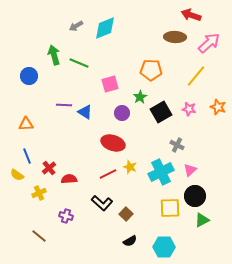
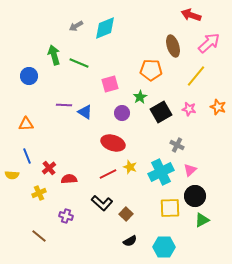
brown ellipse: moved 2 px left, 9 px down; rotated 70 degrees clockwise
yellow semicircle: moved 5 px left; rotated 32 degrees counterclockwise
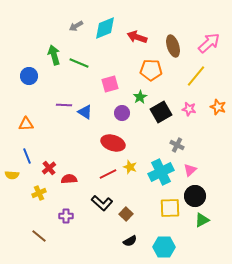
red arrow: moved 54 px left, 22 px down
purple cross: rotated 16 degrees counterclockwise
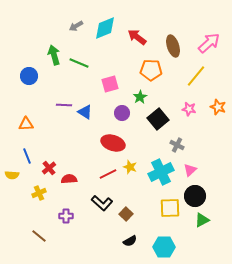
red arrow: rotated 18 degrees clockwise
black square: moved 3 px left, 7 px down; rotated 10 degrees counterclockwise
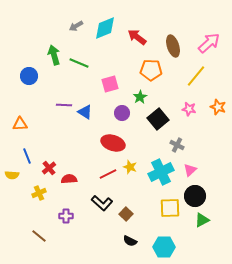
orange triangle: moved 6 px left
black semicircle: rotated 56 degrees clockwise
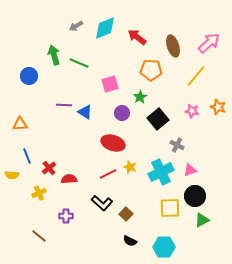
pink star: moved 3 px right, 2 px down
pink triangle: rotated 24 degrees clockwise
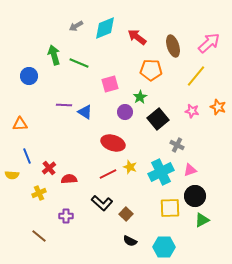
purple circle: moved 3 px right, 1 px up
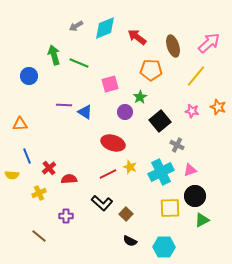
black square: moved 2 px right, 2 px down
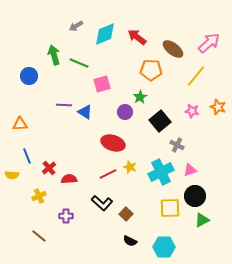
cyan diamond: moved 6 px down
brown ellipse: moved 3 px down; rotated 35 degrees counterclockwise
pink square: moved 8 px left
yellow cross: moved 3 px down
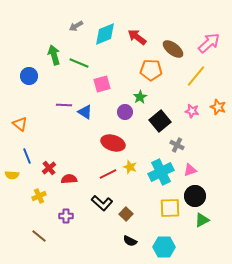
orange triangle: rotated 42 degrees clockwise
